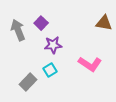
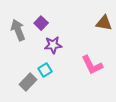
pink L-shape: moved 2 px right, 1 px down; rotated 30 degrees clockwise
cyan square: moved 5 px left
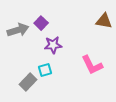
brown triangle: moved 2 px up
gray arrow: rotated 95 degrees clockwise
cyan square: rotated 16 degrees clockwise
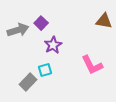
purple star: rotated 24 degrees counterclockwise
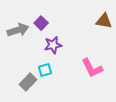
purple star: rotated 18 degrees clockwise
pink L-shape: moved 3 px down
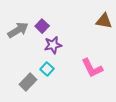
purple square: moved 1 px right, 3 px down
gray arrow: rotated 15 degrees counterclockwise
cyan square: moved 2 px right, 1 px up; rotated 32 degrees counterclockwise
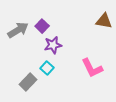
cyan square: moved 1 px up
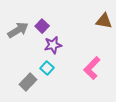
pink L-shape: rotated 70 degrees clockwise
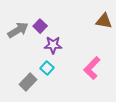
purple square: moved 2 px left
purple star: rotated 12 degrees clockwise
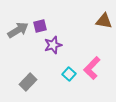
purple square: rotated 32 degrees clockwise
purple star: rotated 18 degrees counterclockwise
cyan square: moved 22 px right, 6 px down
